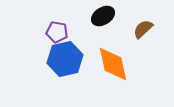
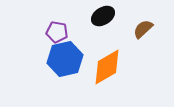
orange diamond: moved 6 px left, 3 px down; rotated 72 degrees clockwise
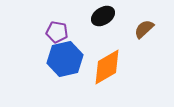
brown semicircle: moved 1 px right
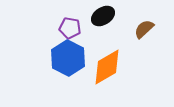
purple pentagon: moved 13 px right, 4 px up
blue hexagon: moved 3 px right, 1 px up; rotated 20 degrees counterclockwise
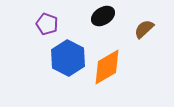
purple pentagon: moved 23 px left, 4 px up; rotated 10 degrees clockwise
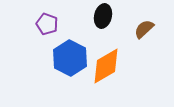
black ellipse: rotated 45 degrees counterclockwise
blue hexagon: moved 2 px right
orange diamond: moved 1 px left, 1 px up
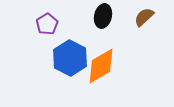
purple pentagon: rotated 20 degrees clockwise
brown semicircle: moved 12 px up
orange diamond: moved 5 px left
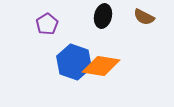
brown semicircle: rotated 110 degrees counterclockwise
blue hexagon: moved 4 px right, 4 px down; rotated 8 degrees counterclockwise
orange diamond: rotated 39 degrees clockwise
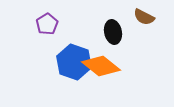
black ellipse: moved 10 px right, 16 px down; rotated 25 degrees counterclockwise
orange diamond: rotated 30 degrees clockwise
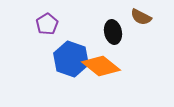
brown semicircle: moved 3 px left
blue hexagon: moved 3 px left, 3 px up
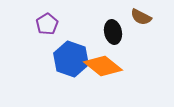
orange diamond: moved 2 px right
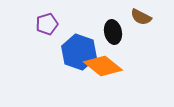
purple pentagon: rotated 15 degrees clockwise
blue hexagon: moved 8 px right, 7 px up
